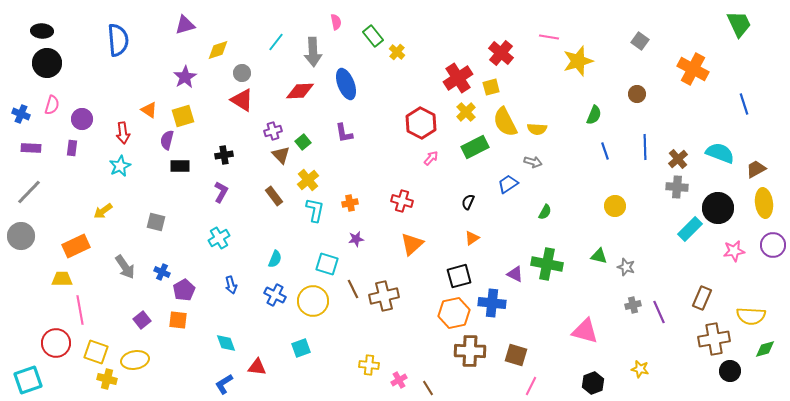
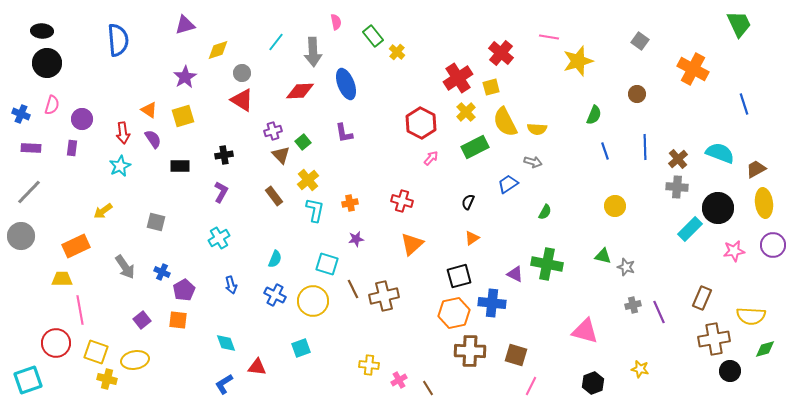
purple semicircle at (167, 140): moved 14 px left, 1 px up; rotated 132 degrees clockwise
green triangle at (599, 256): moved 4 px right
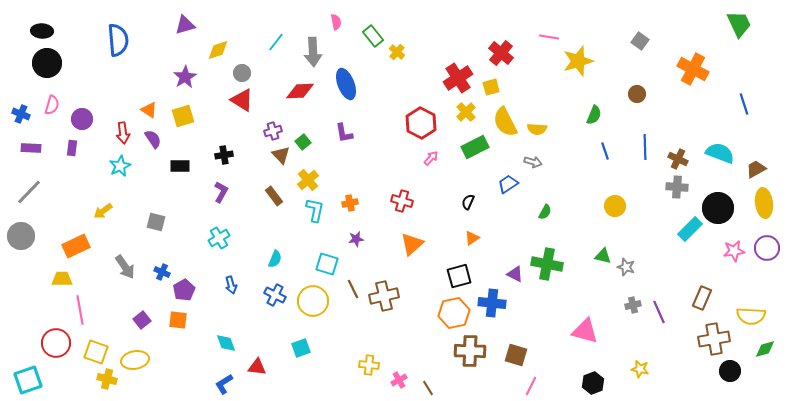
brown cross at (678, 159): rotated 24 degrees counterclockwise
purple circle at (773, 245): moved 6 px left, 3 px down
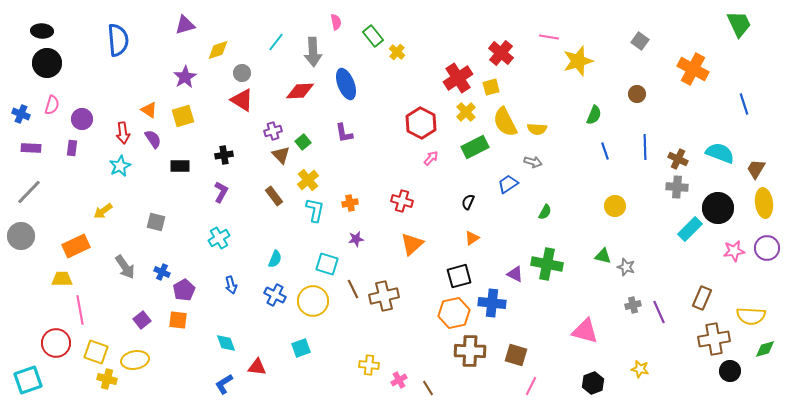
brown trapezoid at (756, 169): rotated 30 degrees counterclockwise
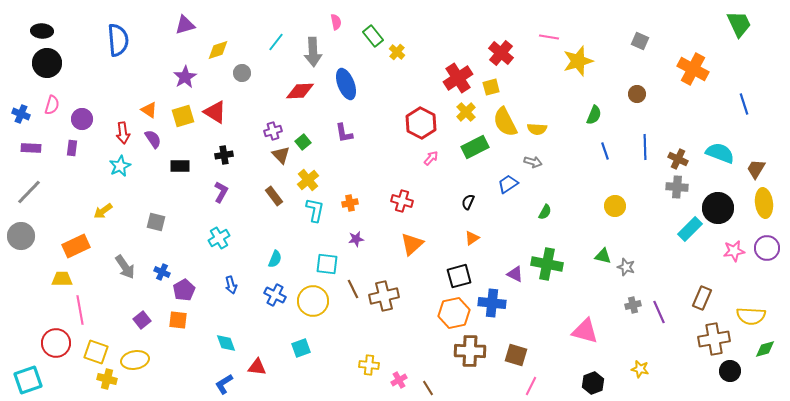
gray square at (640, 41): rotated 12 degrees counterclockwise
red triangle at (242, 100): moved 27 px left, 12 px down
cyan square at (327, 264): rotated 10 degrees counterclockwise
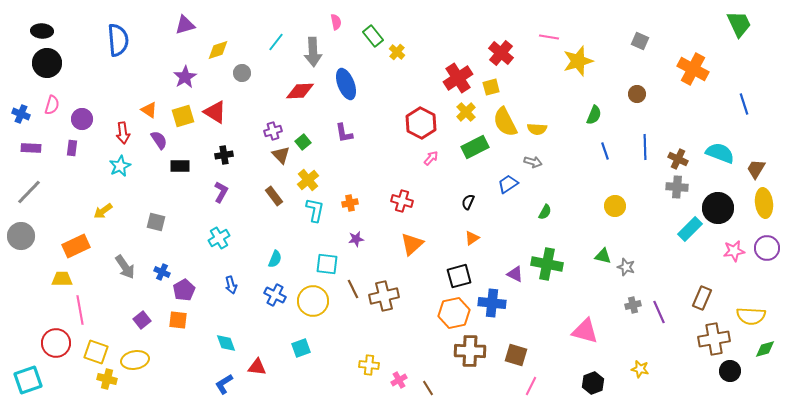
purple semicircle at (153, 139): moved 6 px right, 1 px down
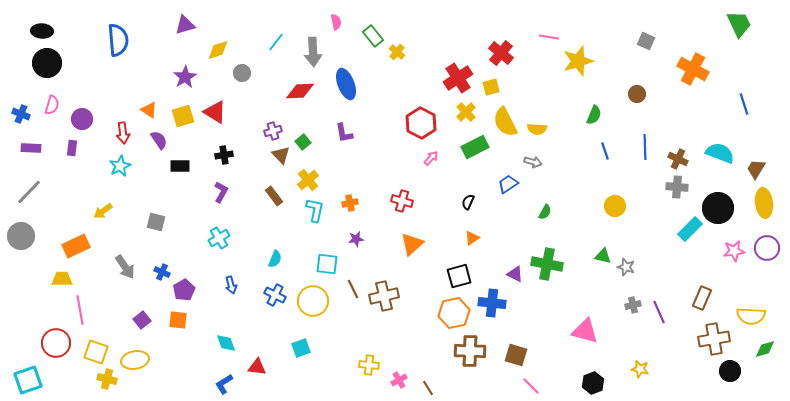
gray square at (640, 41): moved 6 px right
pink line at (531, 386): rotated 72 degrees counterclockwise
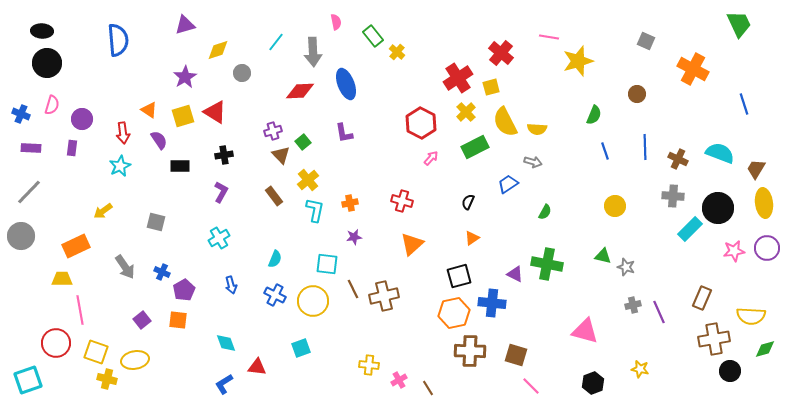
gray cross at (677, 187): moved 4 px left, 9 px down
purple star at (356, 239): moved 2 px left, 2 px up
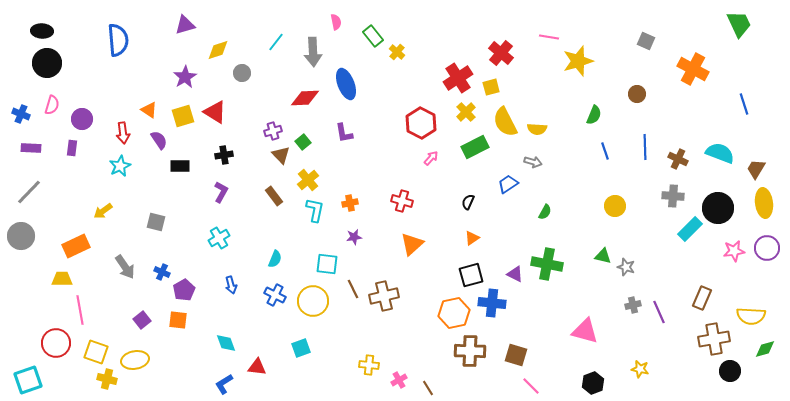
red diamond at (300, 91): moved 5 px right, 7 px down
black square at (459, 276): moved 12 px right, 1 px up
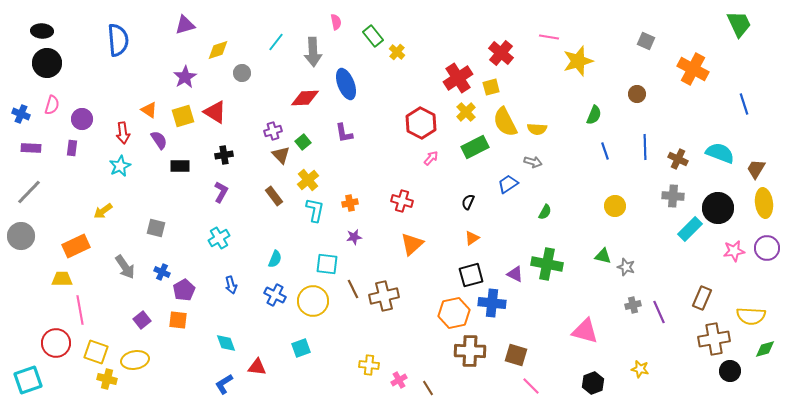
gray square at (156, 222): moved 6 px down
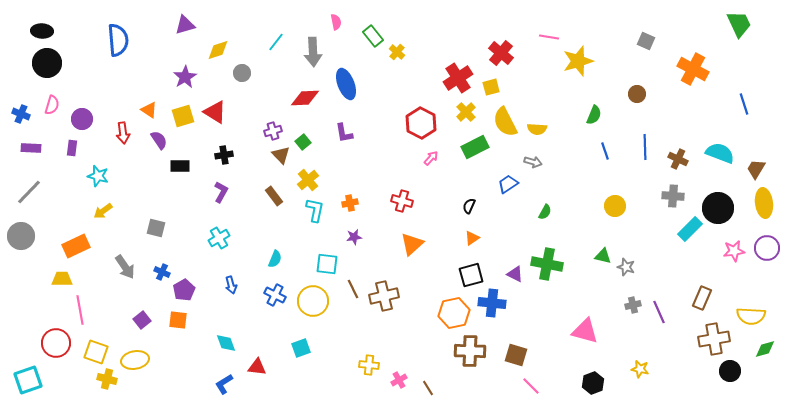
cyan star at (120, 166): moved 22 px left, 10 px down; rotated 30 degrees counterclockwise
black semicircle at (468, 202): moved 1 px right, 4 px down
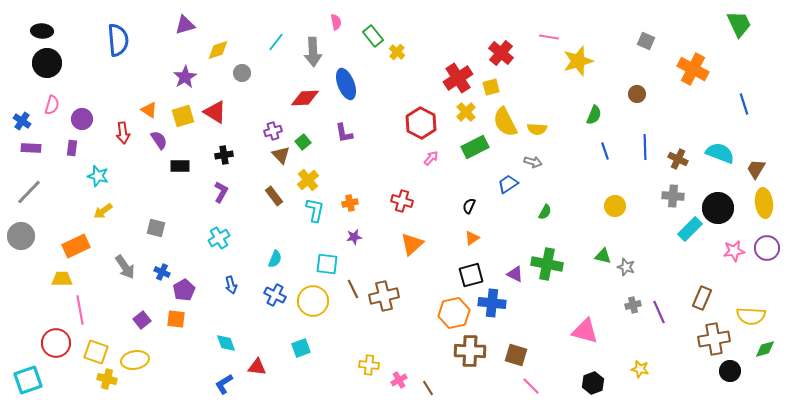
blue cross at (21, 114): moved 1 px right, 7 px down; rotated 12 degrees clockwise
orange square at (178, 320): moved 2 px left, 1 px up
